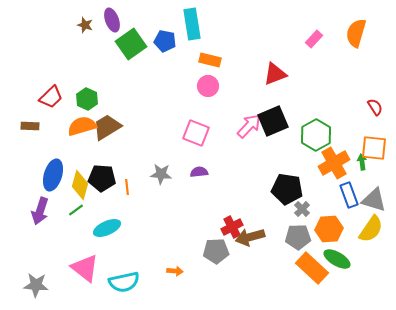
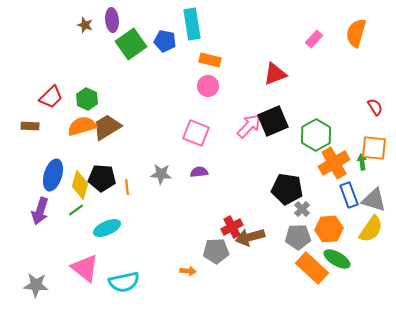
purple ellipse at (112, 20): rotated 15 degrees clockwise
orange arrow at (175, 271): moved 13 px right
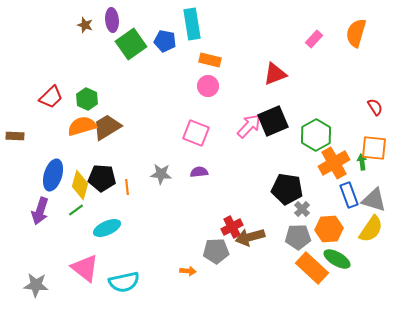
brown rectangle at (30, 126): moved 15 px left, 10 px down
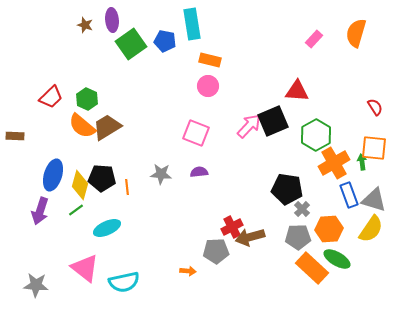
red triangle at (275, 74): moved 22 px right, 17 px down; rotated 25 degrees clockwise
orange semicircle at (82, 126): rotated 124 degrees counterclockwise
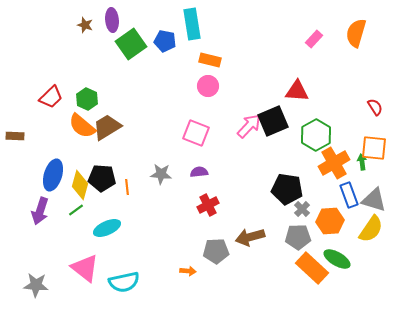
red cross at (232, 227): moved 24 px left, 22 px up
orange hexagon at (329, 229): moved 1 px right, 8 px up
